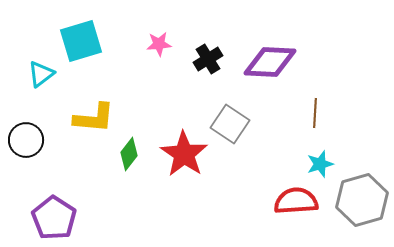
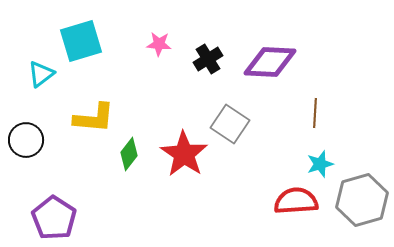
pink star: rotated 10 degrees clockwise
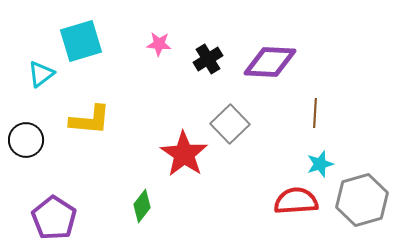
yellow L-shape: moved 4 px left, 2 px down
gray square: rotated 12 degrees clockwise
green diamond: moved 13 px right, 52 px down
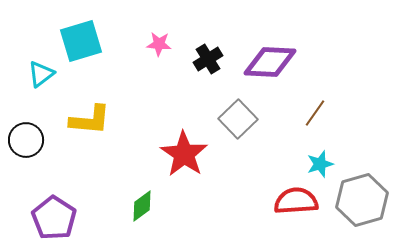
brown line: rotated 32 degrees clockwise
gray square: moved 8 px right, 5 px up
green diamond: rotated 16 degrees clockwise
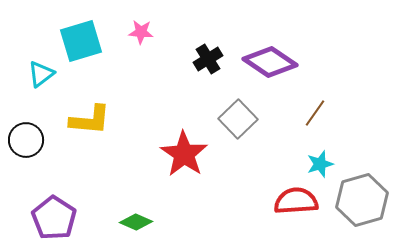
pink star: moved 18 px left, 12 px up
purple diamond: rotated 32 degrees clockwise
green diamond: moved 6 px left, 16 px down; rotated 60 degrees clockwise
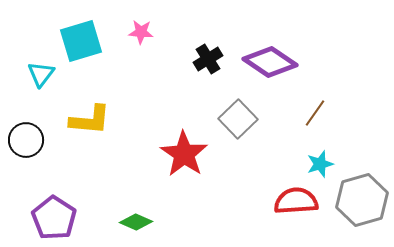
cyan triangle: rotated 16 degrees counterclockwise
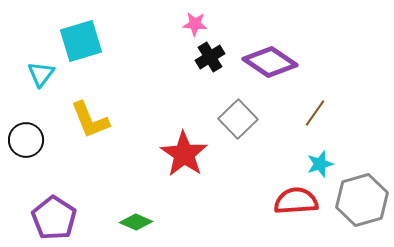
pink star: moved 54 px right, 8 px up
black cross: moved 2 px right, 2 px up
yellow L-shape: rotated 63 degrees clockwise
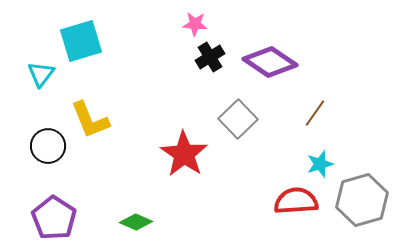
black circle: moved 22 px right, 6 px down
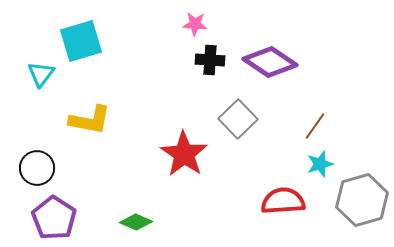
black cross: moved 3 px down; rotated 36 degrees clockwise
brown line: moved 13 px down
yellow L-shape: rotated 57 degrees counterclockwise
black circle: moved 11 px left, 22 px down
red semicircle: moved 13 px left
